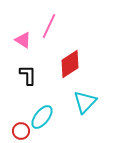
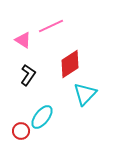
pink line: moved 2 px right; rotated 40 degrees clockwise
black L-shape: rotated 35 degrees clockwise
cyan triangle: moved 8 px up
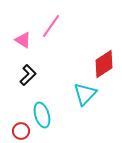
pink line: rotated 30 degrees counterclockwise
red diamond: moved 34 px right
black L-shape: rotated 10 degrees clockwise
cyan ellipse: moved 2 px up; rotated 55 degrees counterclockwise
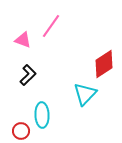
pink triangle: rotated 12 degrees counterclockwise
cyan ellipse: rotated 15 degrees clockwise
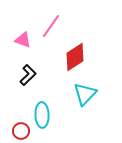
red diamond: moved 29 px left, 7 px up
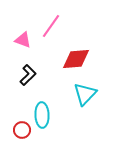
red diamond: moved 1 px right, 2 px down; rotated 28 degrees clockwise
red circle: moved 1 px right, 1 px up
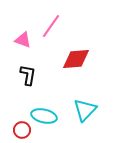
black L-shape: rotated 35 degrees counterclockwise
cyan triangle: moved 16 px down
cyan ellipse: moved 2 px right, 1 px down; rotated 75 degrees counterclockwise
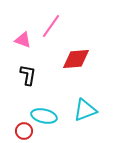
cyan triangle: rotated 25 degrees clockwise
red circle: moved 2 px right, 1 px down
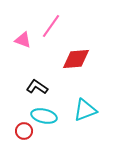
black L-shape: moved 9 px right, 12 px down; rotated 65 degrees counterclockwise
